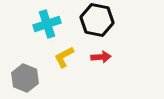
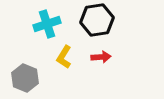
black hexagon: rotated 20 degrees counterclockwise
yellow L-shape: rotated 30 degrees counterclockwise
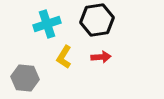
gray hexagon: rotated 16 degrees counterclockwise
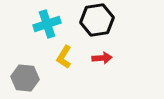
red arrow: moved 1 px right, 1 px down
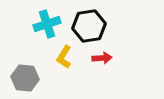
black hexagon: moved 8 px left, 6 px down
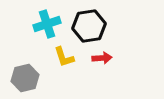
yellow L-shape: rotated 50 degrees counterclockwise
gray hexagon: rotated 20 degrees counterclockwise
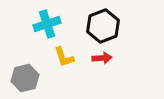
black hexagon: moved 14 px right; rotated 12 degrees counterclockwise
